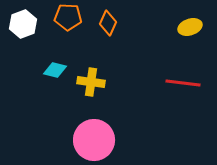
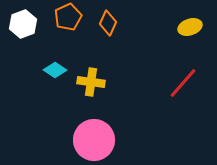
orange pentagon: rotated 28 degrees counterclockwise
cyan diamond: rotated 20 degrees clockwise
red line: rotated 56 degrees counterclockwise
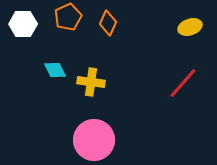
white hexagon: rotated 20 degrees clockwise
cyan diamond: rotated 30 degrees clockwise
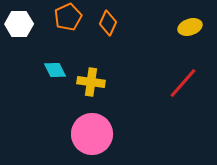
white hexagon: moved 4 px left
pink circle: moved 2 px left, 6 px up
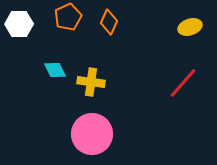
orange diamond: moved 1 px right, 1 px up
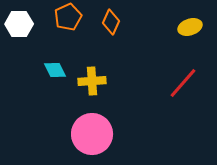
orange diamond: moved 2 px right
yellow cross: moved 1 px right, 1 px up; rotated 12 degrees counterclockwise
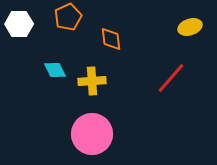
orange diamond: moved 17 px down; rotated 30 degrees counterclockwise
red line: moved 12 px left, 5 px up
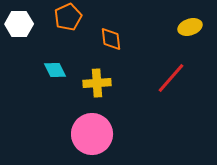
yellow cross: moved 5 px right, 2 px down
